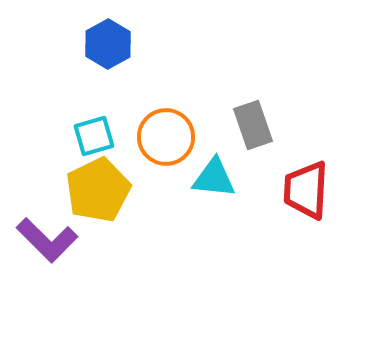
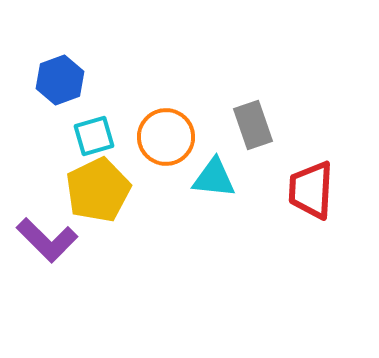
blue hexagon: moved 48 px left, 36 px down; rotated 9 degrees clockwise
red trapezoid: moved 5 px right
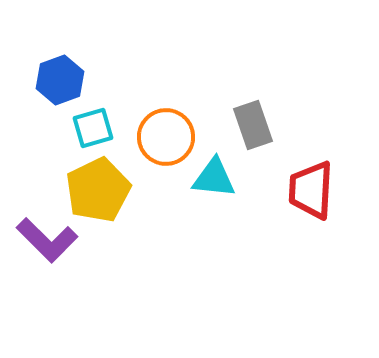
cyan square: moved 1 px left, 8 px up
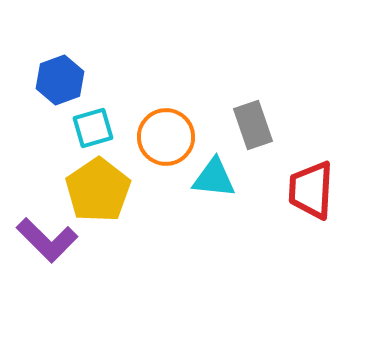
yellow pentagon: rotated 8 degrees counterclockwise
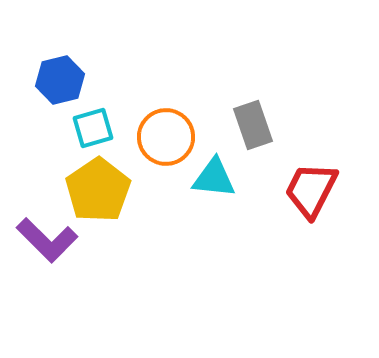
blue hexagon: rotated 6 degrees clockwise
red trapezoid: rotated 24 degrees clockwise
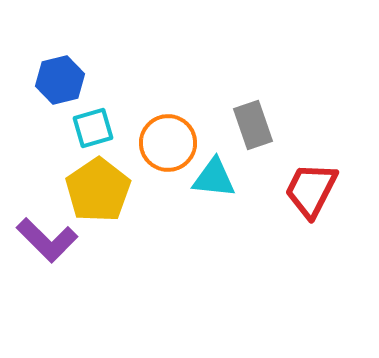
orange circle: moved 2 px right, 6 px down
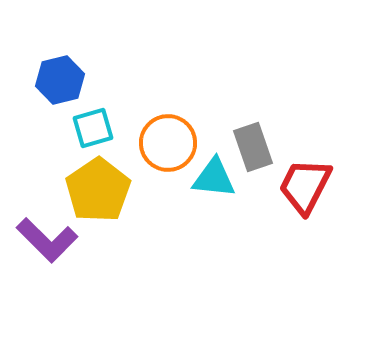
gray rectangle: moved 22 px down
red trapezoid: moved 6 px left, 4 px up
